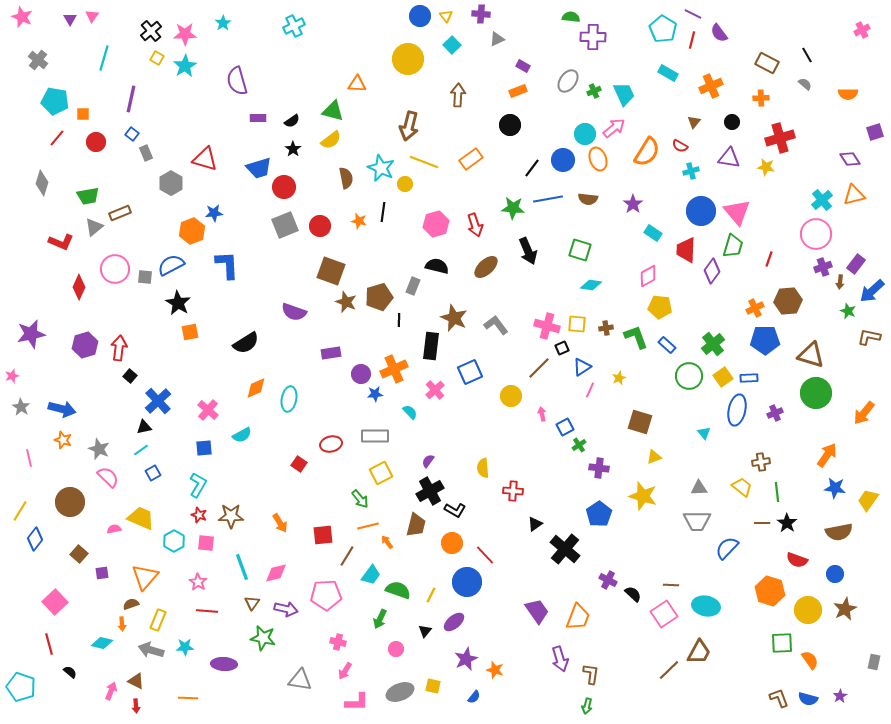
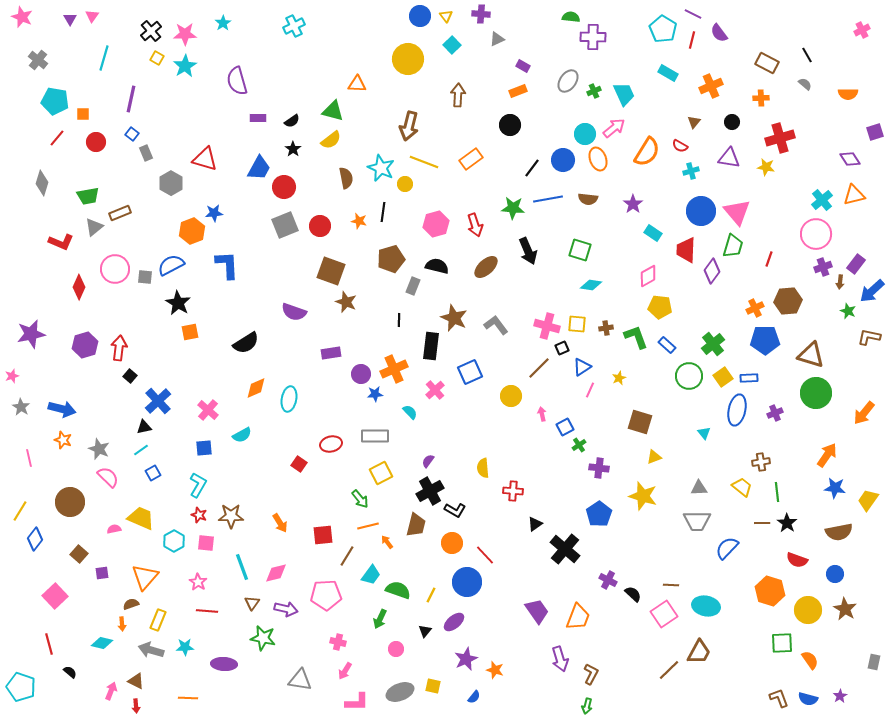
blue trapezoid at (259, 168): rotated 44 degrees counterclockwise
brown pentagon at (379, 297): moved 12 px right, 38 px up
pink square at (55, 602): moved 6 px up
brown star at (845, 609): rotated 15 degrees counterclockwise
brown L-shape at (591, 674): rotated 20 degrees clockwise
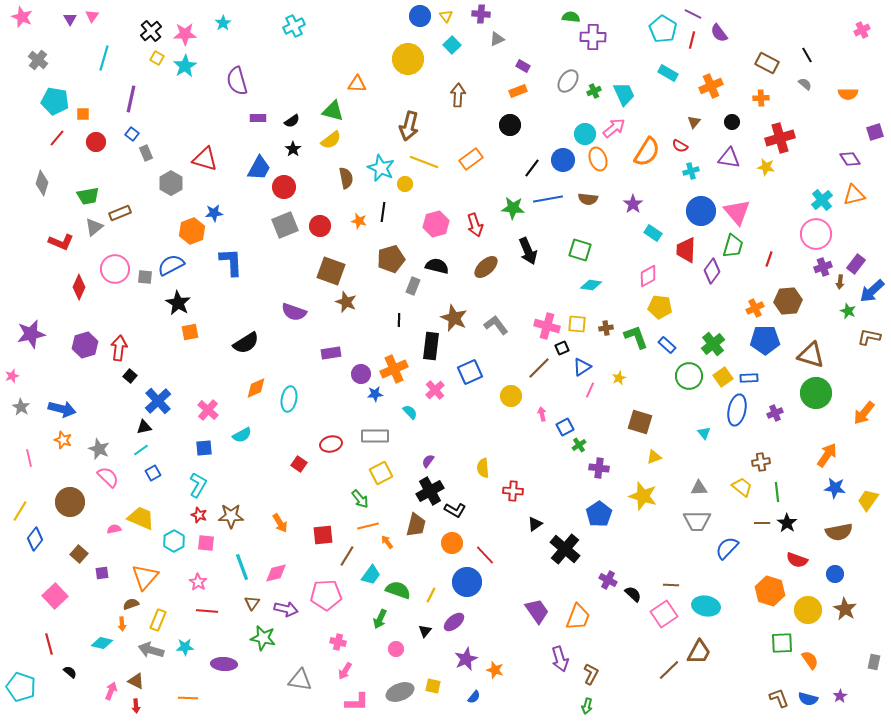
blue L-shape at (227, 265): moved 4 px right, 3 px up
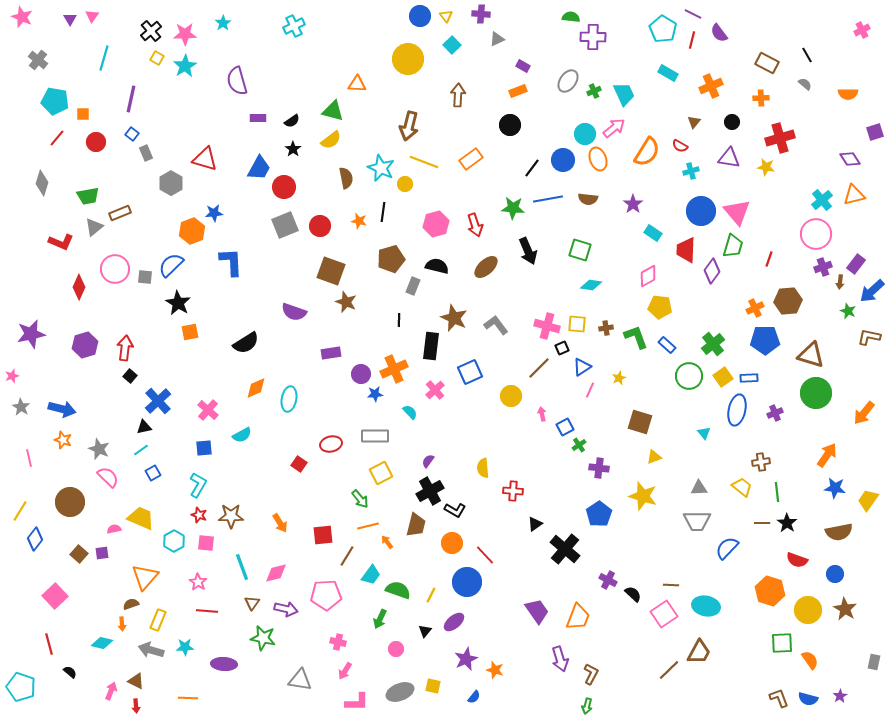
blue semicircle at (171, 265): rotated 16 degrees counterclockwise
red arrow at (119, 348): moved 6 px right
purple square at (102, 573): moved 20 px up
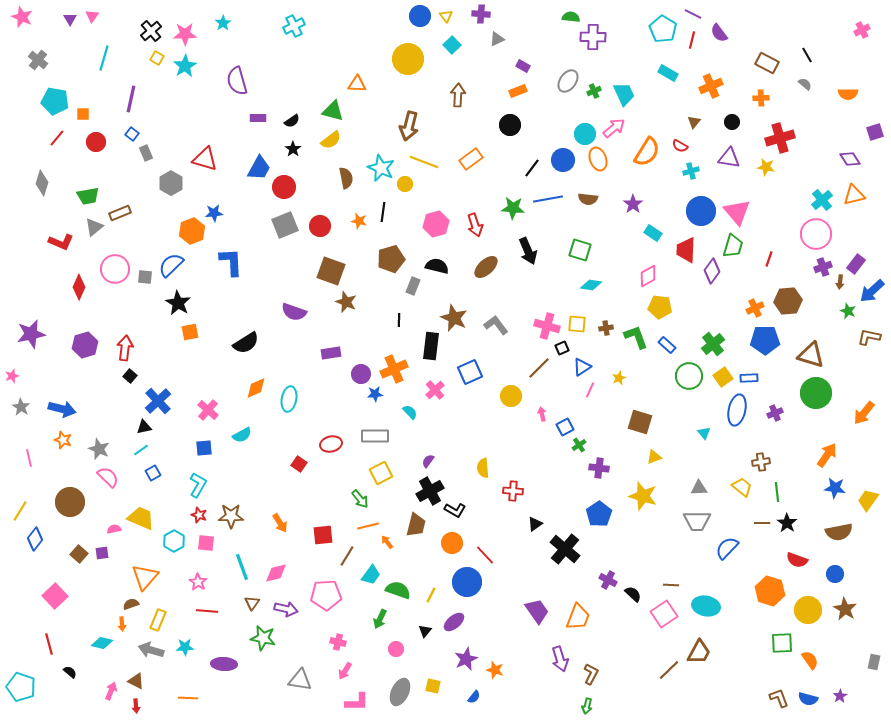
gray ellipse at (400, 692): rotated 44 degrees counterclockwise
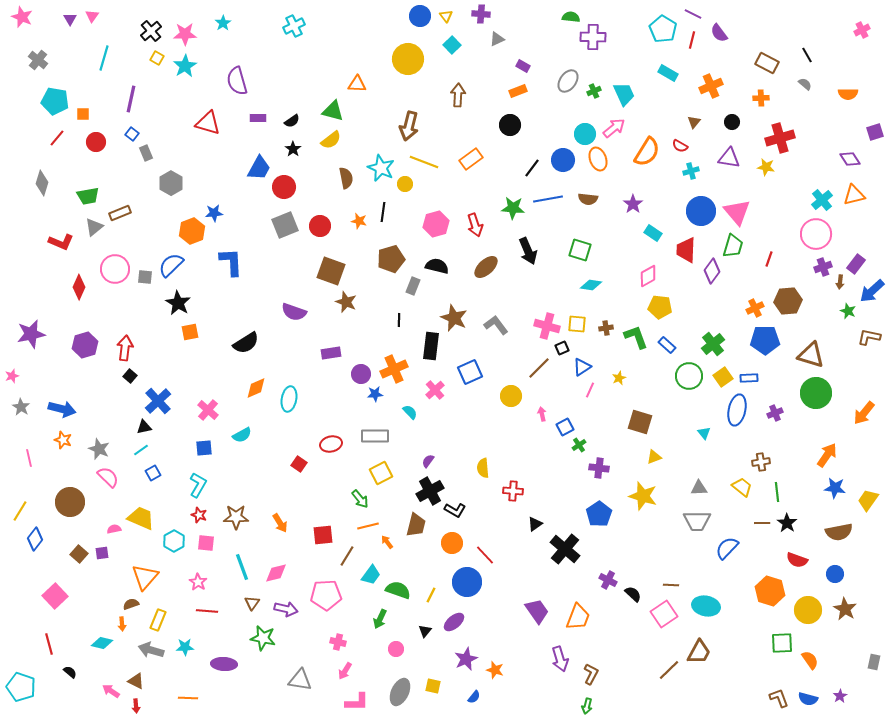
red triangle at (205, 159): moved 3 px right, 36 px up
brown star at (231, 516): moved 5 px right, 1 px down
pink arrow at (111, 691): rotated 78 degrees counterclockwise
